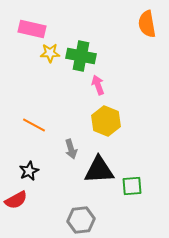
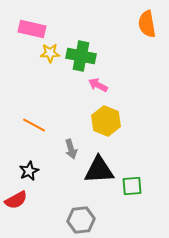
pink arrow: rotated 42 degrees counterclockwise
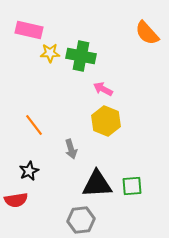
orange semicircle: moved 9 px down; rotated 32 degrees counterclockwise
pink rectangle: moved 3 px left, 1 px down
pink arrow: moved 5 px right, 4 px down
orange line: rotated 25 degrees clockwise
black triangle: moved 2 px left, 14 px down
red semicircle: rotated 20 degrees clockwise
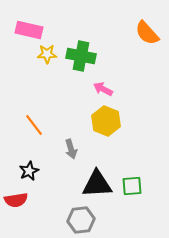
yellow star: moved 3 px left, 1 px down
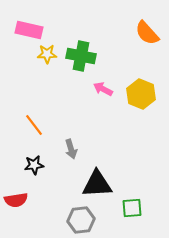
yellow hexagon: moved 35 px right, 27 px up
black star: moved 5 px right, 6 px up; rotated 18 degrees clockwise
green square: moved 22 px down
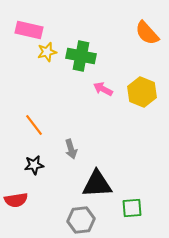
yellow star: moved 2 px up; rotated 12 degrees counterclockwise
yellow hexagon: moved 1 px right, 2 px up
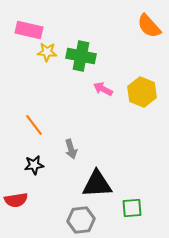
orange semicircle: moved 2 px right, 7 px up
yellow star: rotated 18 degrees clockwise
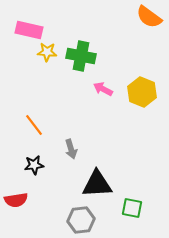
orange semicircle: moved 9 px up; rotated 12 degrees counterclockwise
green square: rotated 15 degrees clockwise
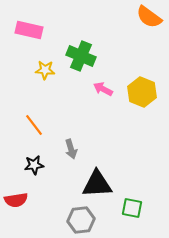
yellow star: moved 2 px left, 18 px down
green cross: rotated 12 degrees clockwise
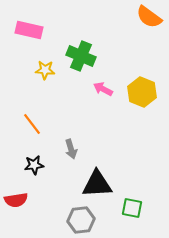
orange line: moved 2 px left, 1 px up
